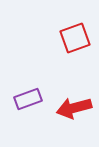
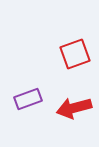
red square: moved 16 px down
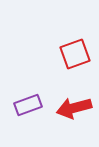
purple rectangle: moved 6 px down
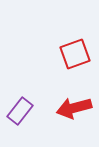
purple rectangle: moved 8 px left, 6 px down; rotated 32 degrees counterclockwise
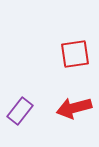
red square: rotated 12 degrees clockwise
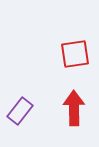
red arrow: rotated 104 degrees clockwise
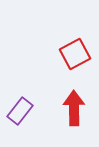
red square: rotated 20 degrees counterclockwise
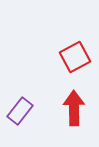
red square: moved 3 px down
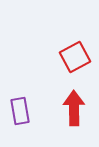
purple rectangle: rotated 48 degrees counterclockwise
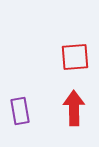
red square: rotated 24 degrees clockwise
